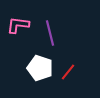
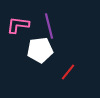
purple line: moved 1 px left, 7 px up
white pentagon: moved 18 px up; rotated 25 degrees counterclockwise
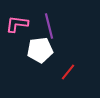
pink L-shape: moved 1 px left, 1 px up
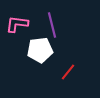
purple line: moved 3 px right, 1 px up
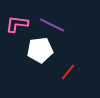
purple line: rotated 50 degrees counterclockwise
